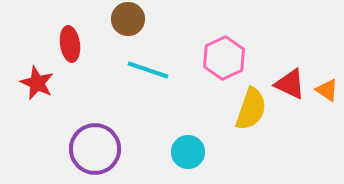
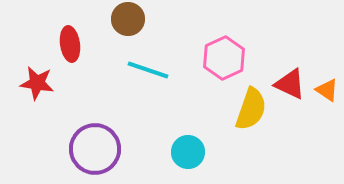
red star: rotated 16 degrees counterclockwise
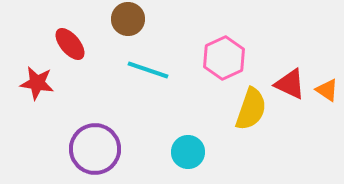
red ellipse: rotated 32 degrees counterclockwise
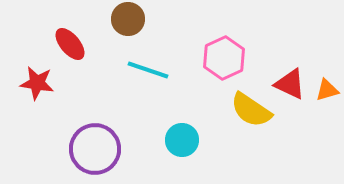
orange triangle: rotated 50 degrees counterclockwise
yellow semicircle: moved 1 px down; rotated 105 degrees clockwise
cyan circle: moved 6 px left, 12 px up
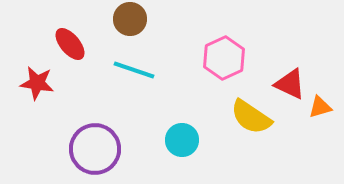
brown circle: moved 2 px right
cyan line: moved 14 px left
orange triangle: moved 7 px left, 17 px down
yellow semicircle: moved 7 px down
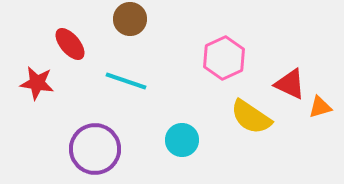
cyan line: moved 8 px left, 11 px down
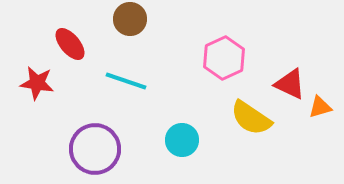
yellow semicircle: moved 1 px down
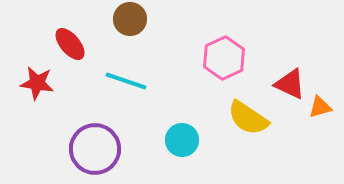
yellow semicircle: moved 3 px left
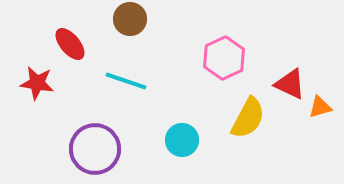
yellow semicircle: rotated 96 degrees counterclockwise
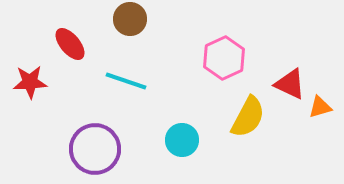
red star: moved 7 px left, 1 px up; rotated 12 degrees counterclockwise
yellow semicircle: moved 1 px up
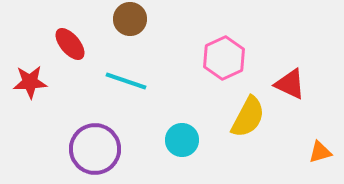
orange triangle: moved 45 px down
